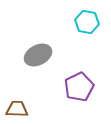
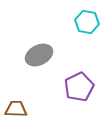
gray ellipse: moved 1 px right
brown trapezoid: moved 1 px left
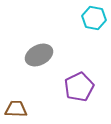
cyan hexagon: moved 7 px right, 4 px up
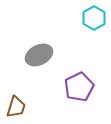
cyan hexagon: rotated 20 degrees clockwise
brown trapezoid: moved 2 px up; rotated 105 degrees clockwise
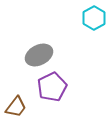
purple pentagon: moved 27 px left
brown trapezoid: rotated 20 degrees clockwise
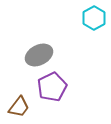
brown trapezoid: moved 3 px right
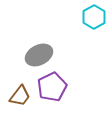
cyan hexagon: moved 1 px up
brown trapezoid: moved 1 px right, 11 px up
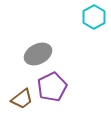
gray ellipse: moved 1 px left, 1 px up
brown trapezoid: moved 2 px right, 3 px down; rotated 15 degrees clockwise
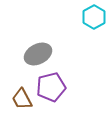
purple pentagon: moved 1 px left; rotated 12 degrees clockwise
brown trapezoid: rotated 100 degrees clockwise
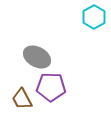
gray ellipse: moved 1 px left, 3 px down; rotated 56 degrees clockwise
purple pentagon: rotated 16 degrees clockwise
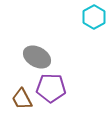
purple pentagon: moved 1 px down
